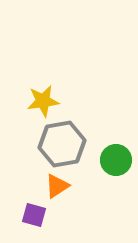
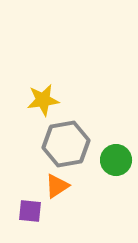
yellow star: moved 1 px up
gray hexagon: moved 4 px right
purple square: moved 4 px left, 4 px up; rotated 10 degrees counterclockwise
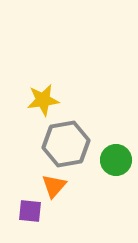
orange triangle: moved 3 px left; rotated 16 degrees counterclockwise
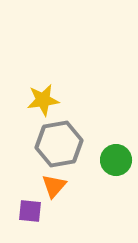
gray hexagon: moved 7 px left
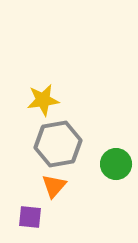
gray hexagon: moved 1 px left
green circle: moved 4 px down
purple square: moved 6 px down
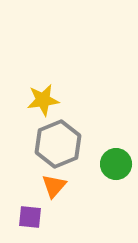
gray hexagon: rotated 12 degrees counterclockwise
